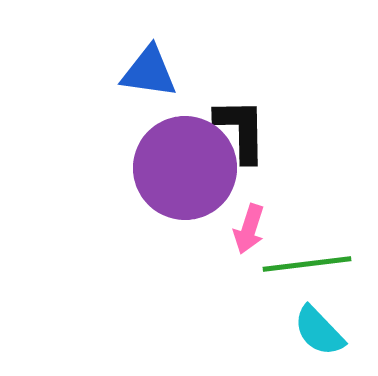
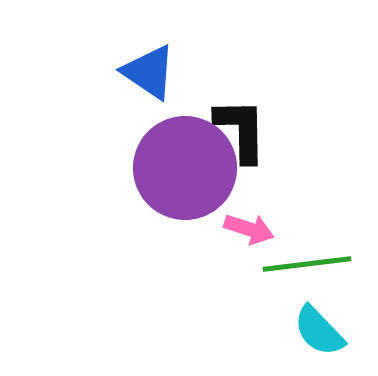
blue triangle: rotated 26 degrees clockwise
pink arrow: rotated 90 degrees counterclockwise
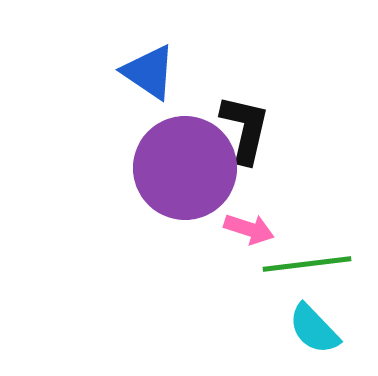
black L-shape: moved 4 px right, 1 px up; rotated 14 degrees clockwise
cyan semicircle: moved 5 px left, 2 px up
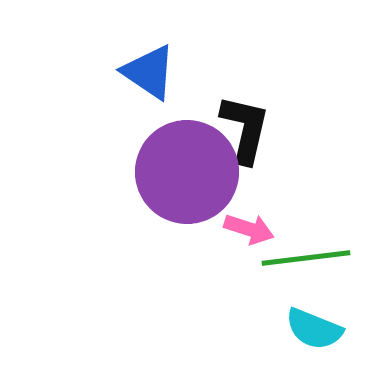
purple circle: moved 2 px right, 4 px down
green line: moved 1 px left, 6 px up
cyan semicircle: rotated 24 degrees counterclockwise
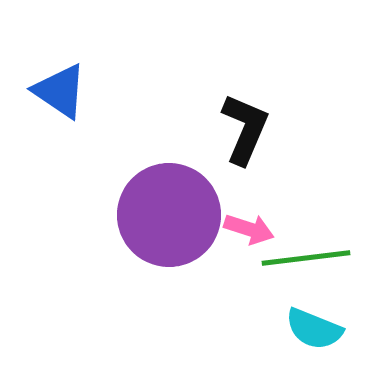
blue triangle: moved 89 px left, 19 px down
black L-shape: rotated 10 degrees clockwise
purple circle: moved 18 px left, 43 px down
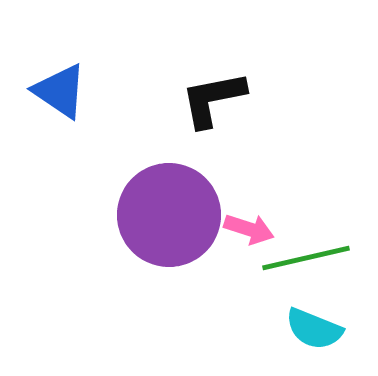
black L-shape: moved 32 px left, 30 px up; rotated 124 degrees counterclockwise
green line: rotated 6 degrees counterclockwise
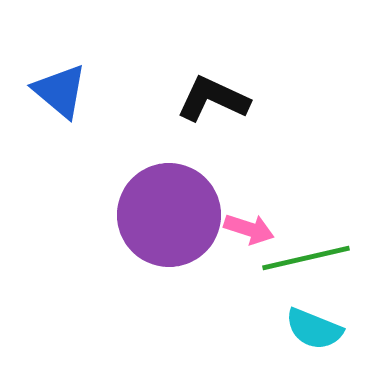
blue triangle: rotated 6 degrees clockwise
black L-shape: rotated 36 degrees clockwise
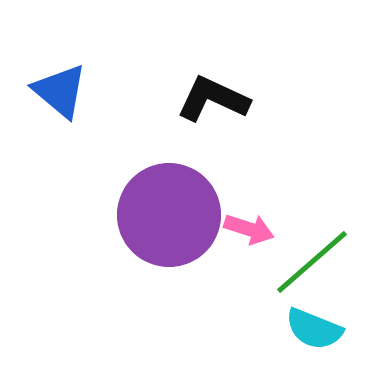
green line: moved 6 px right, 4 px down; rotated 28 degrees counterclockwise
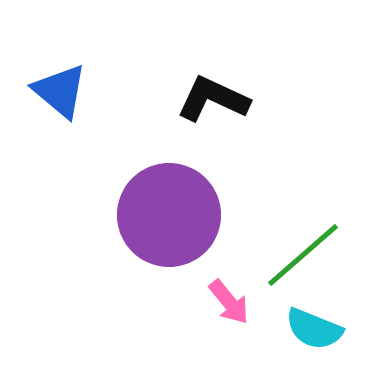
pink arrow: moved 20 px left, 73 px down; rotated 33 degrees clockwise
green line: moved 9 px left, 7 px up
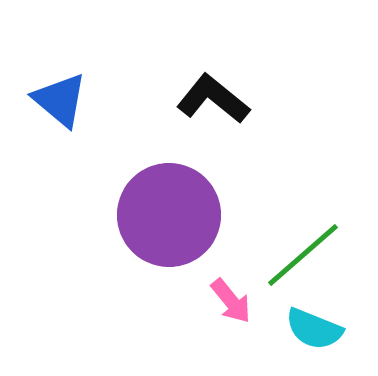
blue triangle: moved 9 px down
black L-shape: rotated 14 degrees clockwise
pink arrow: moved 2 px right, 1 px up
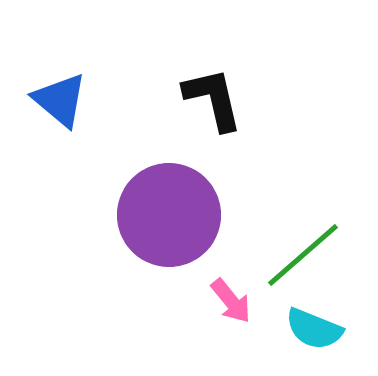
black L-shape: rotated 38 degrees clockwise
